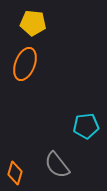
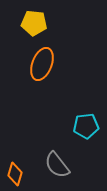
yellow pentagon: moved 1 px right
orange ellipse: moved 17 px right
orange diamond: moved 1 px down
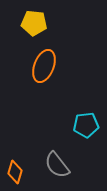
orange ellipse: moved 2 px right, 2 px down
cyan pentagon: moved 1 px up
orange diamond: moved 2 px up
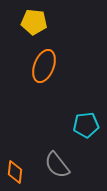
yellow pentagon: moved 1 px up
orange diamond: rotated 10 degrees counterclockwise
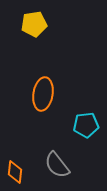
yellow pentagon: moved 2 px down; rotated 15 degrees counterclockwise
orange ellipse: moved 1 px left, 28 px down; rotated 12 degrees counterclockwise
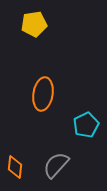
cyan pentagon: rotated 20 degrees counterclockwise
gray semicircle: moved 1 px left; rotated 80 degrees clockwise
orange diamond: moved 5 px up
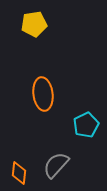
orange ellipse: rotated 16 degrees counterclockwise
orange diamond: moved 4 px right, 6 px down
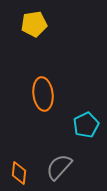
gray semicircle: moved 3 px right, 2 px down
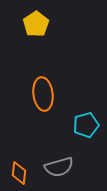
yellow pentagon: moved 2 px right; rotated 25 degrees counterclockwise
cyan pentagon: rotated 10 degrees clockwise
gray semicircle: rotated 148 degrees counterclockwise
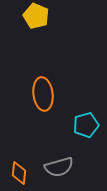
yellow pentagon: moved 8 px up; rotated 15 degrees counterclockwise
